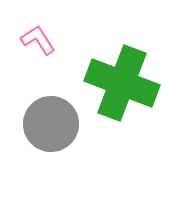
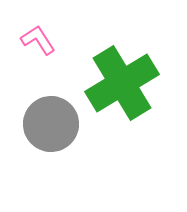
green cross: rotated 38 degrees clockwise
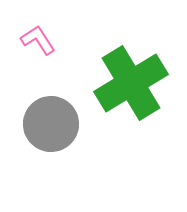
green cross: moved 9 px right
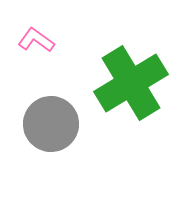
pink L-shape: moved 2 px left; rotated 21 degrees counterclockwise
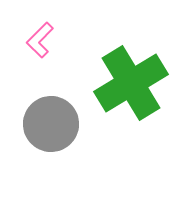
pink L-shape: moved 4 px right; rotated 81 degrees counterclockwise
